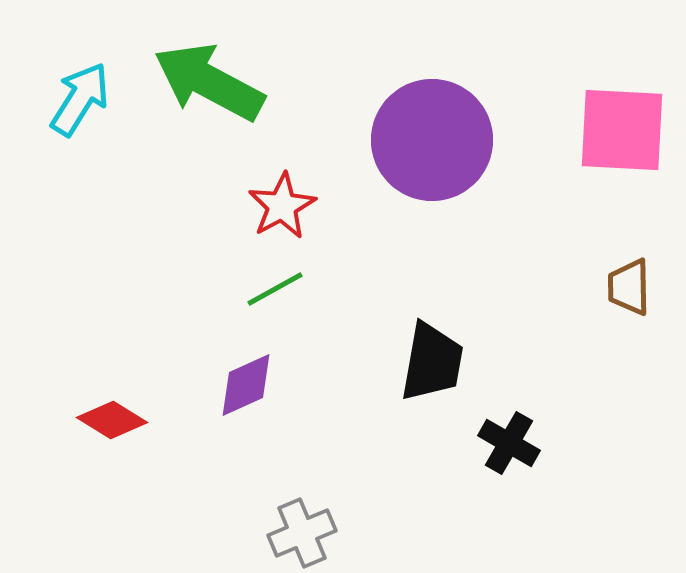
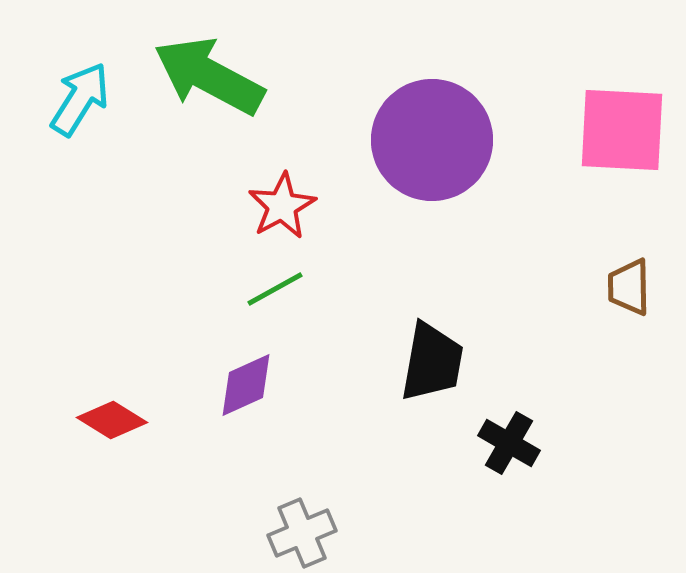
green arrow: moved 6 px up
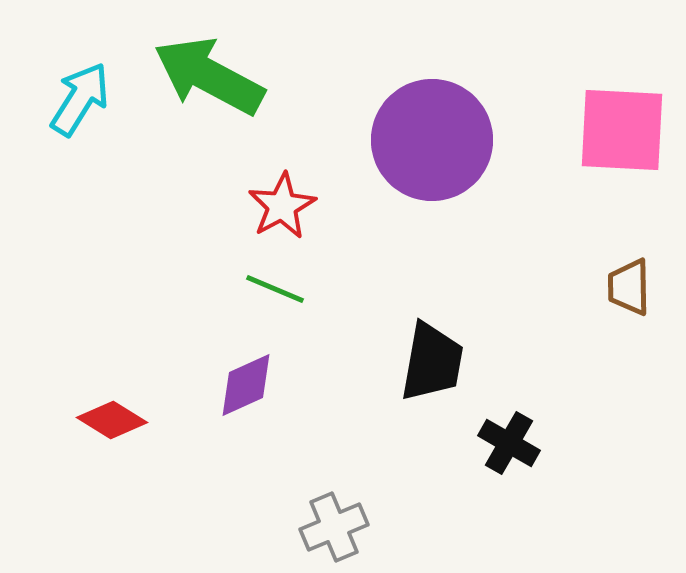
green line: rotated 52 degrees clockwise
gray cross: moved 32 px right, 6 px up
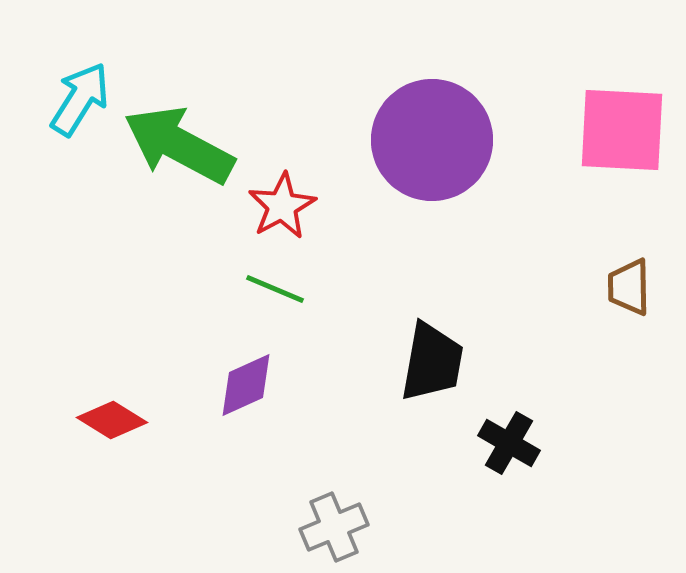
green arrow: moved 30 px left, 69 px down
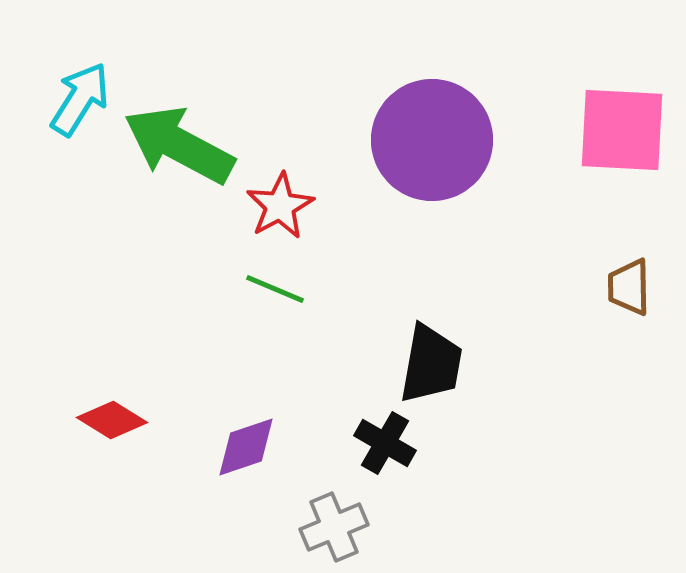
red star: moved 2 px left
black trapezoid: moved 1 px left, 2 px down
purple diamond: moved 62 px down; rotated 6 degrees clockwise
black cross: moved 124 px left
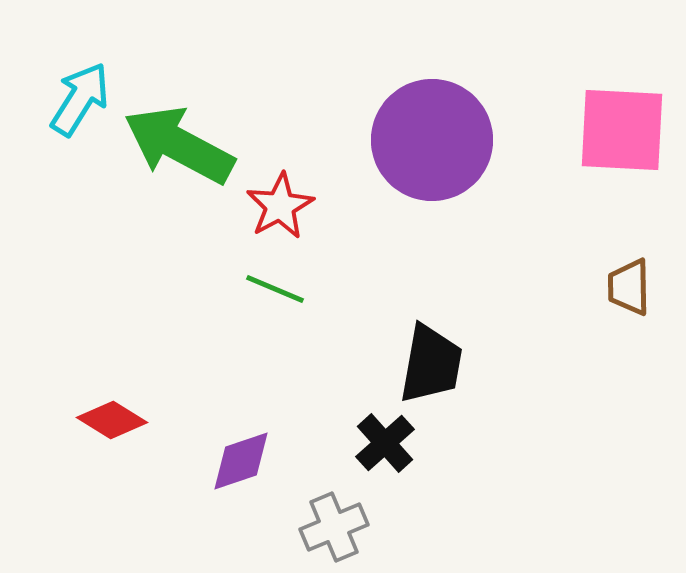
black cross: rotated 18 degrees clockwise
purple diamond: moved 5 px left, 14 px down
